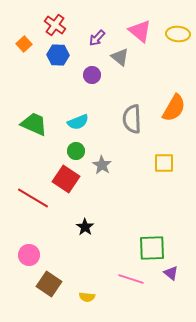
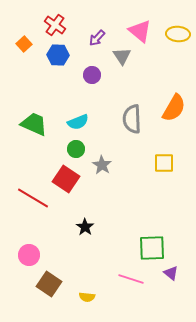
gray triangle: moved 2 px right, 1 px up; rotated 18 degrees clockwise
green circle: moved 2 px up
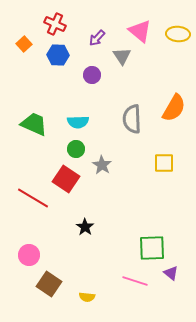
red cross: moved 1 px up; rotated 10 degrees counterclockwise
cyan semicircle: rotated 20 degrees clockwise
pink line: moved 4 px right, 2 px down
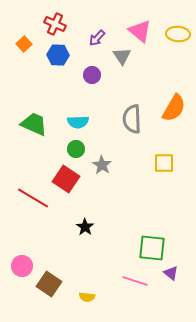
green square: rotated 8 degrees clockwise
pink circle: moved 7 px left, 11 px down
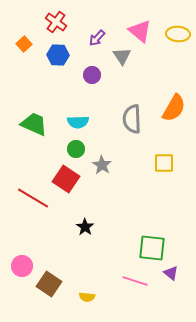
red cross: moved 1 px right, 2 px up; rotated 10 degrees clockwise
